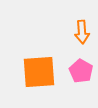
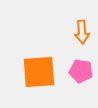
pink pentagon: rotated 20 degrees counterclockwise
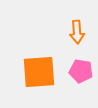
orange arrow: moved 5 px left
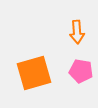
orange square: moved 5 px left, 1 px down; rotated 12 degrees counterclockwise
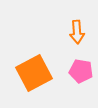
orange square: rotated 12 degrees counterclockwise
